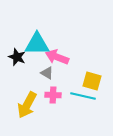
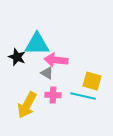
pink arrow: moved 1 px left, 3 px down; rotated 15 degrees counterclockwise
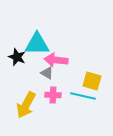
yellow arrow: moved 1 px left
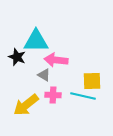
cyan triangle: moved 1 px left, 3 px up
gray triangle: moved 3 px left, 2 px down
yellow square: rotated 18 degrees counterclockwise
yellow arrow: rotated 24 degrees clockwise
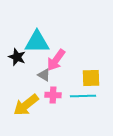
cyan triangle: moved 1 px right, 1 px down
pink arrow: rotated 60 degrees counterclockwise
yellow square: moved 1 px left, 3 px up
cyan line: rotated 15 degrees counterclockwise
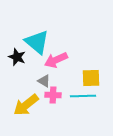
cyan triangle: rotated 40 degrees clockwise
pink arrow: rotated 30 degrees clockwise
gray triangle: moved 6 px down
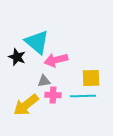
pink arrow: rotated 10 degrees clockwise
gray triangle: rotated 40 degrees counterclockwise
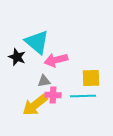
yellow arrow: moved 9 px right
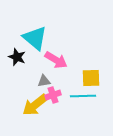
cyan triangle: moved 2 px left, 4 px up
pink arrow: rotated 135 degrees counterclockwise
pink cross: rotated 21 degrees counterclockwise
